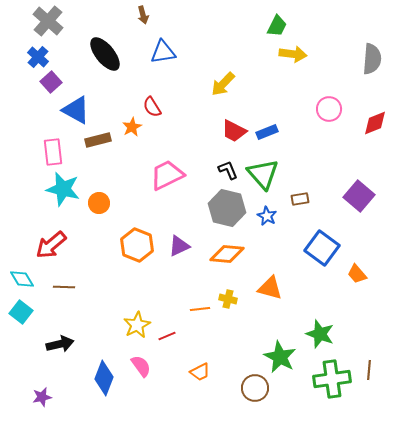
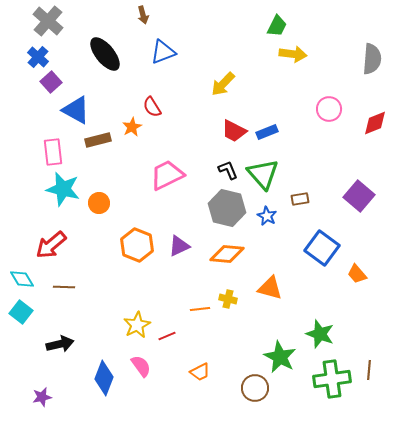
blue triangle at (163, 52): rotated 12 degrees counterclockwise
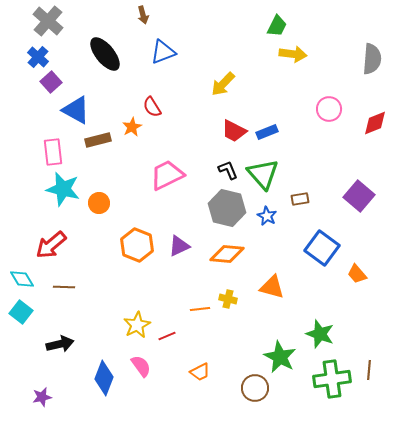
orange triangle at (270, 288): moved 2 px right, 1 px up
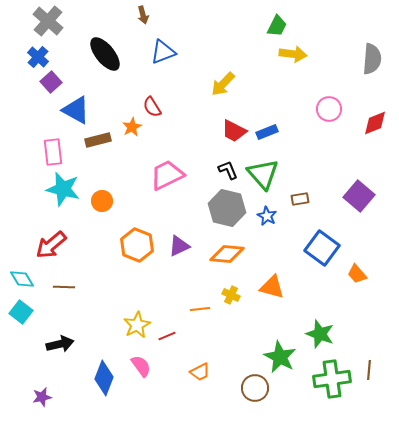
orange circle at (99, 203): moved 3 px right, 2 px up
yellow cross at (228, 299): moved 3 px right, 4 px up; rotated 12 degrees clockwise
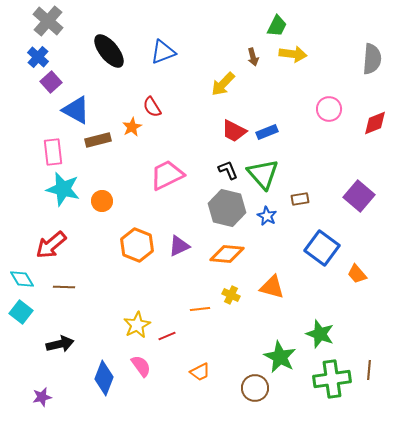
brown arrow at (143, 15): moved 110 px right, 42 px down
black ellipse at (105, 54): moved 4 px right, 3 px up
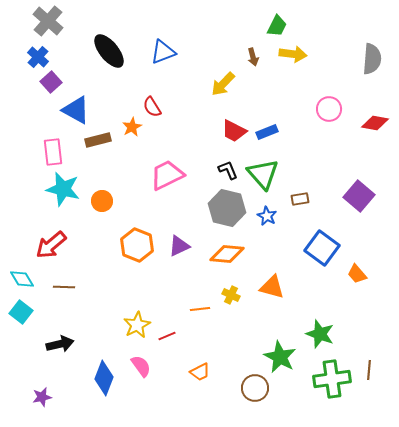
red diamond at (375, 123): rotated 32 degrees clockwise
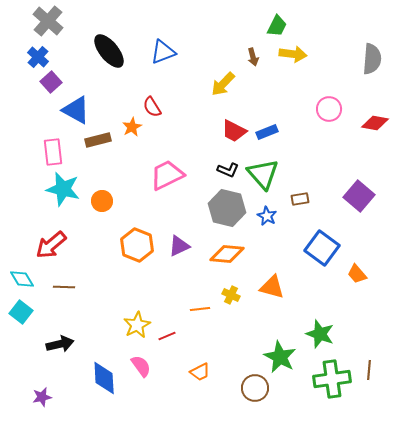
black L-shape at (228, 170): rotated 135 degrees clockwise
blue diamond at (104, 378): rotated 24 degrees counterclockwise
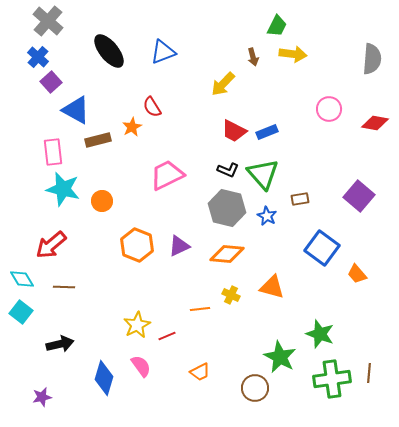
brown line at (369, 370): moved 3 px down
blue diamond at (104, 378): rotated 20 degrees clockwise
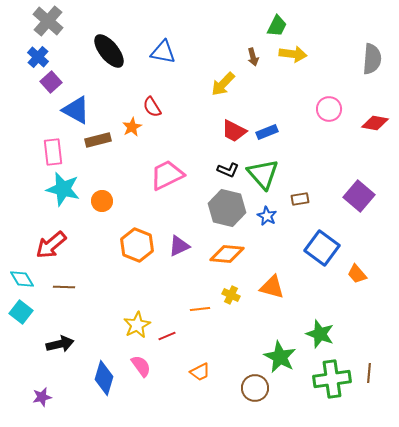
blue triangle at (163, 52): rotated 32 degrees clockwise
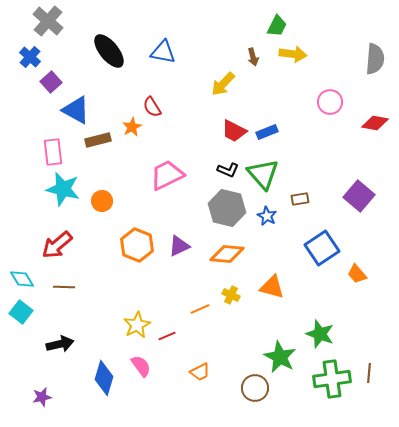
blue cross at (38, 57): moved 8 px left
gray semicircle at (372, 59): moved 3 px right
pink circle at (329, 109): moved 1 px right, 7 px up
red arrow at (51, 245): moved 6 px right
blue square at (322, 248): rotated 20 degrees clockwise
orange line at (200, 309): rotated 18 degrees counterclockwise
